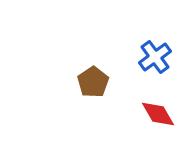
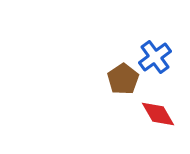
brown pentagon: moved 30 px right, 3 px up
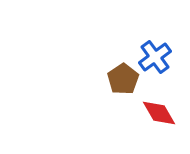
red diamond: moved 1 px right, 1 px up
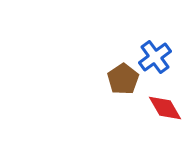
red diamond: moved 6 px right, 5 px up
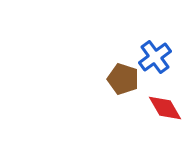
brown pentagon: rotated 20 degrees counterclockwise
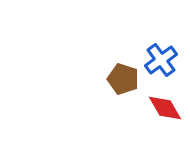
blue cross: moved 6 px right, 3 px down
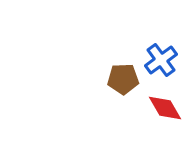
brown pentagon: rotated 20 degrees counterclockwise
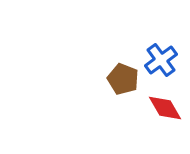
brown pentagon: rotated 24 degrees clockwise
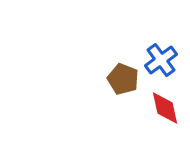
red diamond: rotated 18 degrees clockwise
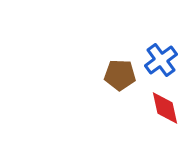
brown pentagon: moved 3 px left, 4 px up; rotated 20 degrees counterclockwise
